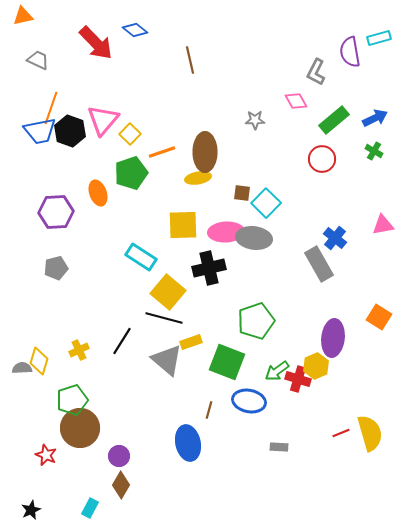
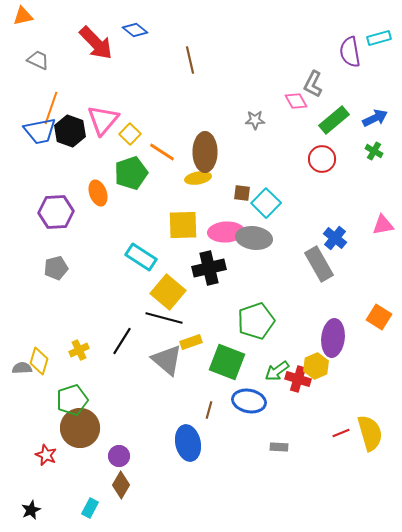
gray L-shape at (316, 72): moved 3 px left, 12 px down
orange line at (162, 152): rotated 52 degrees clockwise
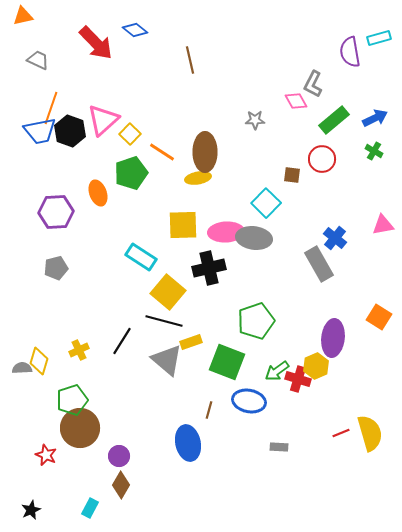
pink triangle at (103, 120): rotated 8 degrees clockwise
brown square at (242, 193): moved 50 px right, 18 px up
black line at (164, 318): moved 3 px down
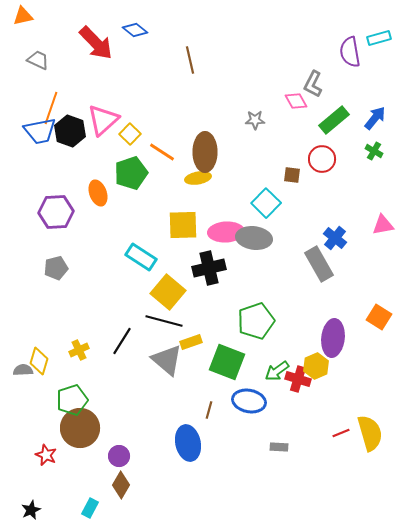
blue arrow at (375, 118): rotated 25 degrees counterclockwise
gray semicircle at (22, 368): moved 1 px right, 2 px down
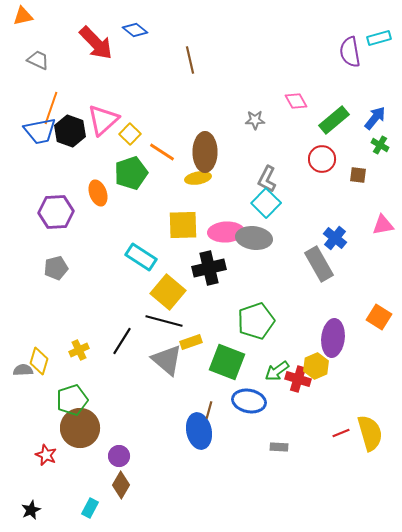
gray L-shape at (313, 84): moved 46 px left, 95 px down
green cross at (374, 151): moved 6 px right, 6 px up
brown square at (292, 175): moved 66 px right
blue ellipse at (188, 443): moved 11 px right, 12 px up
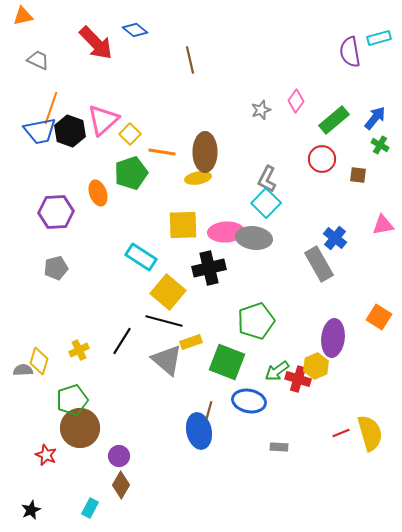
pink diamond at (296, 101): rotated 65 degrees clockwise
gray star at (255, 120): moved 6 px right, 10 px up; rotated 18 degrees counterclockwise
orange line at (162, 152): rotated 24 degrees counterclockwise
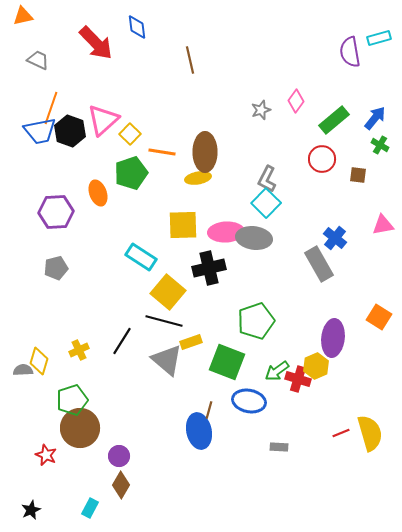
blue diamond at (135, 30): moved 2 px right, 3 px up; rotated 45 degrees clockwise
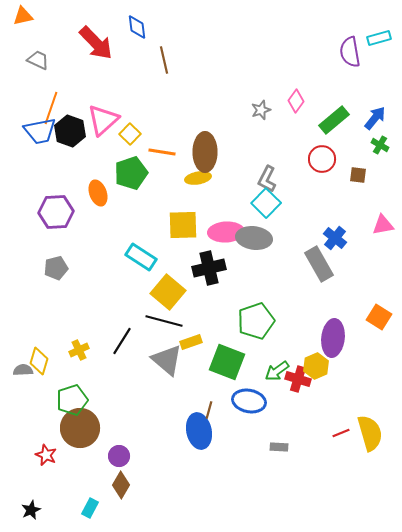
brown line at (190, 60): moved 26 px left
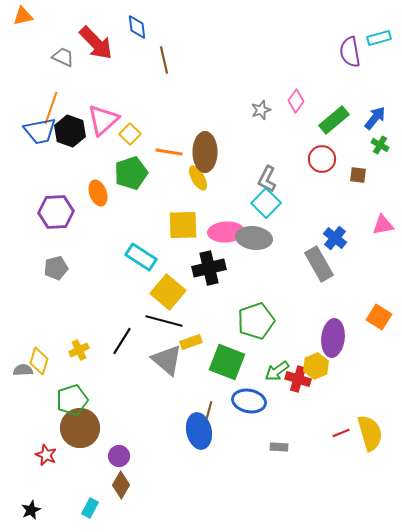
gray trapezoid at (38, 60): moved 25 px right, 3 px up
orange line at (162, 152): moved 7 px right
yellow ellipse at (198, 178): rotated 70 degrees clockwise
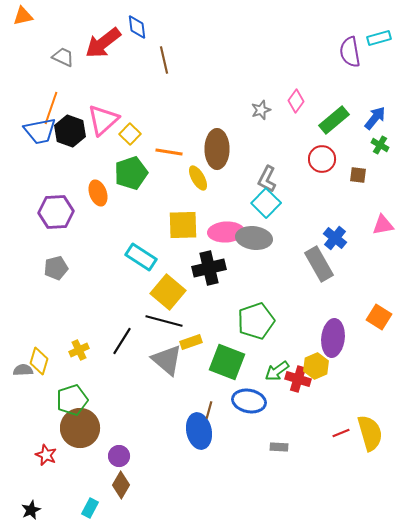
red arrow at (96, 43): moved 7 px right; rotated 96 degrees clockwise
brown ellipse at (205, 152): moved 12 px right, 3 px up
